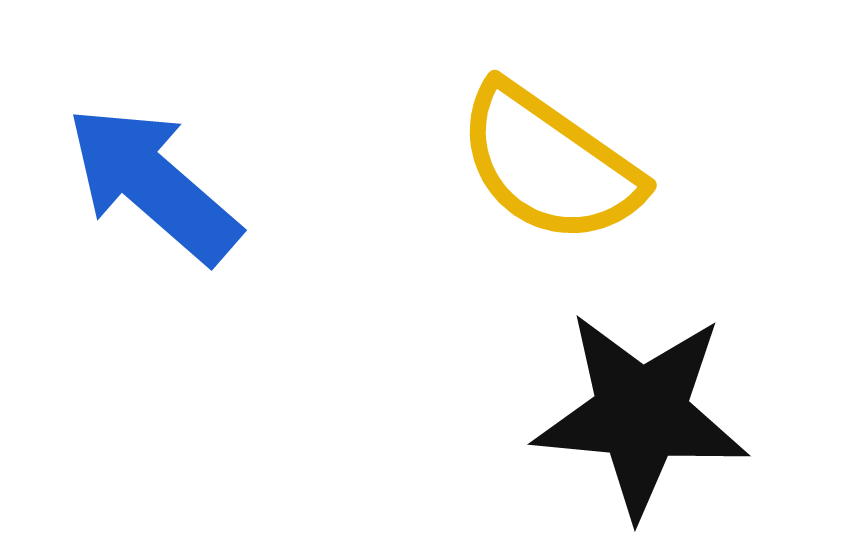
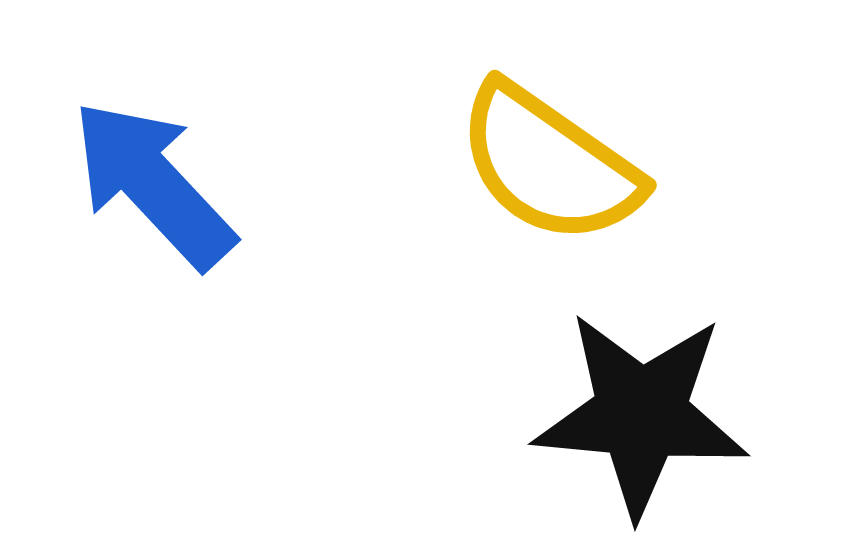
blue arrow: rotated 6 degrees clockwise
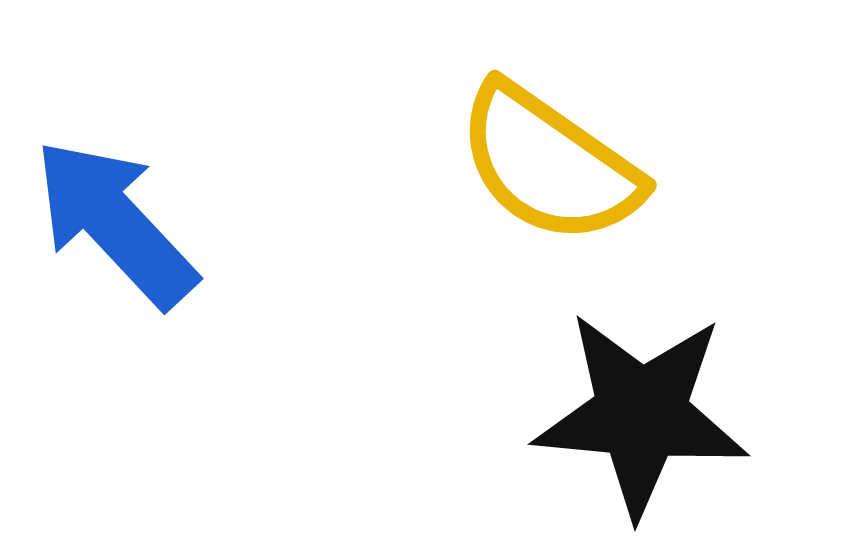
blue arrow: moved 38 px left, 39 px down
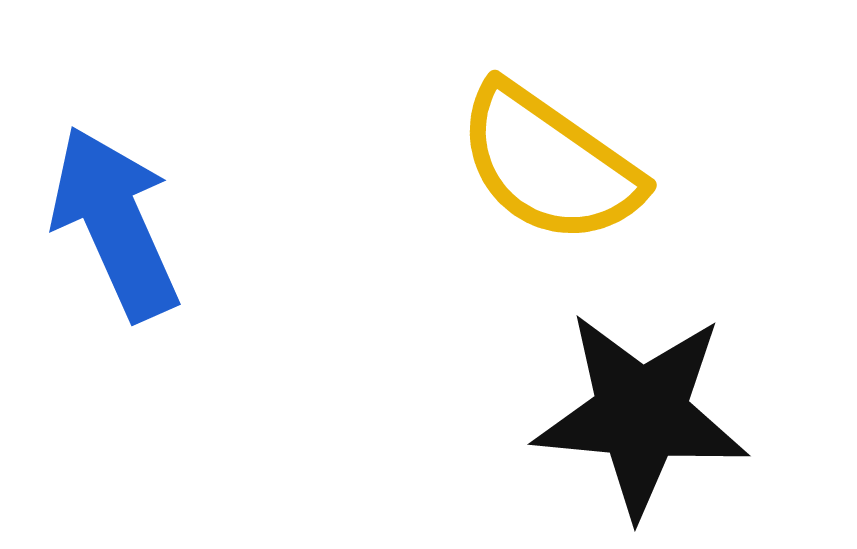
blue arrow: rotated 19 degrees clockwise
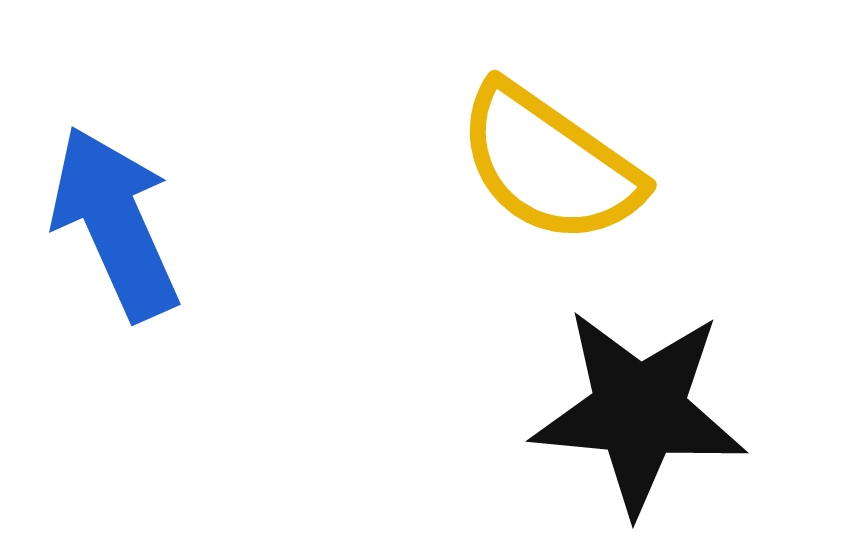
black star: moved 2 px left, 3 px up
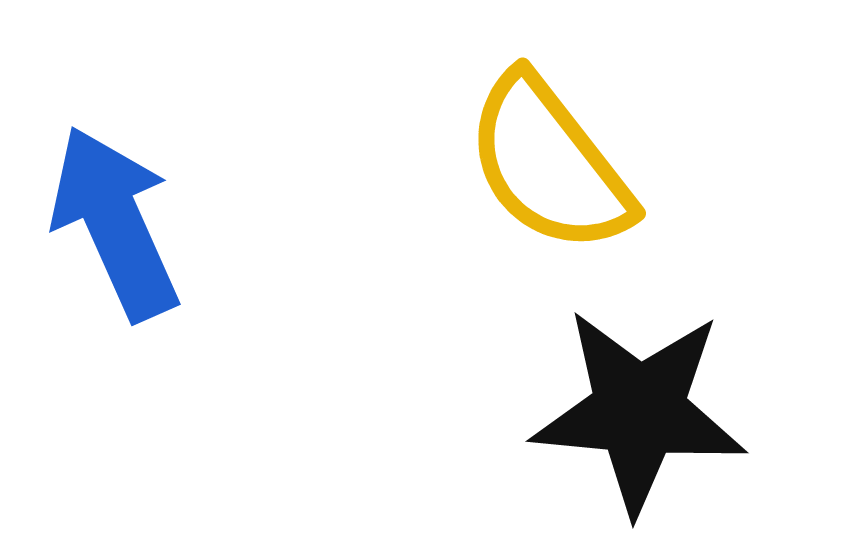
yellow semicircle: rotated 17 degrees clockwise
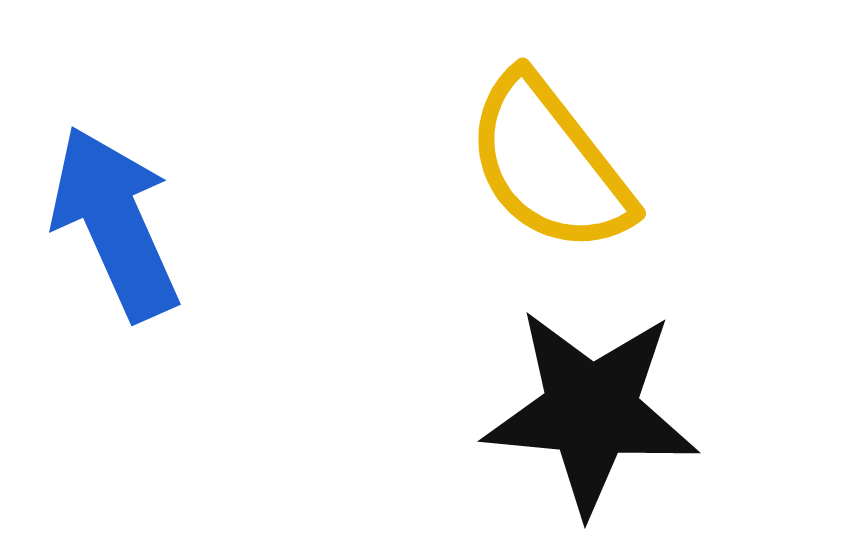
black star: moved 48 px left
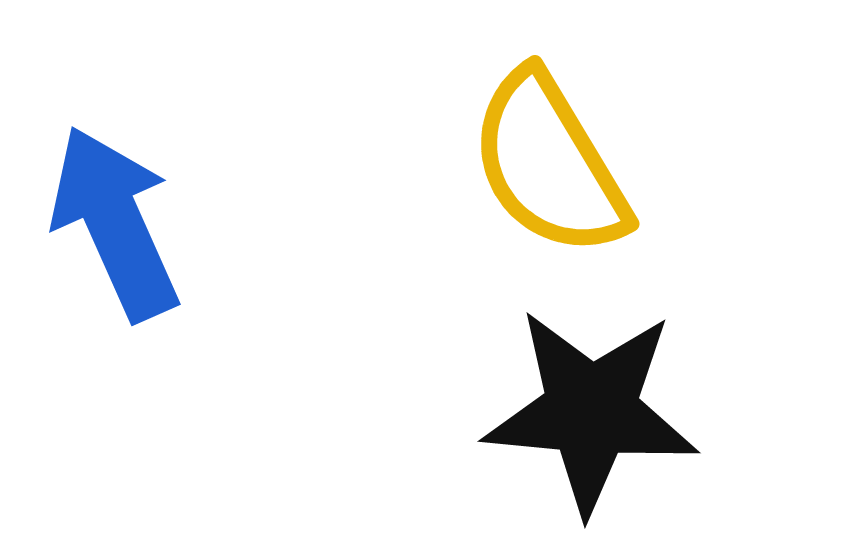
yellow semicircle: rotated 7 degrees clockwise
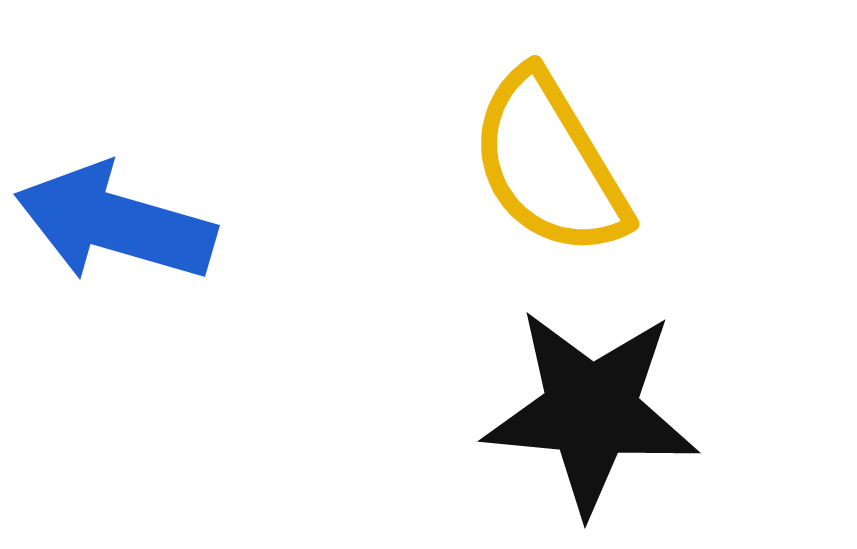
blue arrow: rotated 50 degrees counterclockwise
